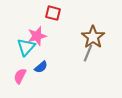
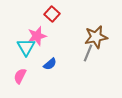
red square: moved 1 px left, 1 px down; rotated 28 degrees clockwise
brown star: moved 3 px right; rotated 25 degrees clockwise
cyan triangle: rotated 12 degrees counterclockwise
blue semicircle: moved 9 px right, 3 px up
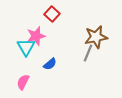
pink star: moved 1 px left
pink semicircle: moved 3 px right, 6 px down
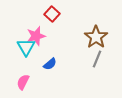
brown star: rotated 25 degrees counterclockwise
gray line: moved 9 px right, 6 px down
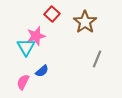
brown star: moved 11 px left, 15 px up
blue semicircle: moved 8 px left, 7 px down
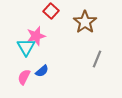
red square: moved 1 px left, 3 px up
pink semicircle: moved 1 px right, 5 px up
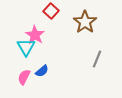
pink star: moved 1 px left, 1 px up; rotated 24 degrees counterclockwise
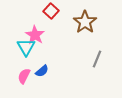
pink semicircle: moved 1 px up
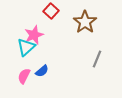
pink star: moved 1 px left; rotated 18 degrees clockwise
cyan triangle: rotated 18 degrees clockwise
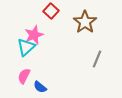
blue semicircle: moved 2 px left, 16 px down; rotated 80 degrees clockwise
